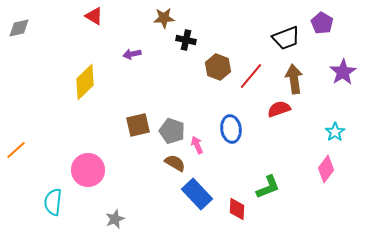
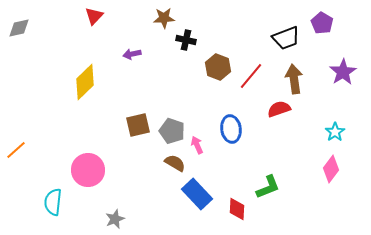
red triangle: rotated 42 degrees clockwise
pink diamond: moved 5 px right
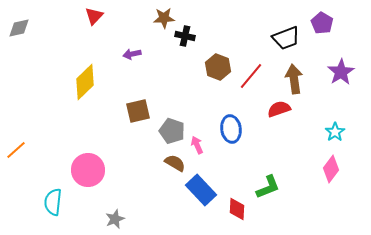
black cross: moved 1 px left, 4 px up
purple star: moved 2 px left
brown square: moved 14 px up
blue rectangle: moved 4 px right, 4 px up
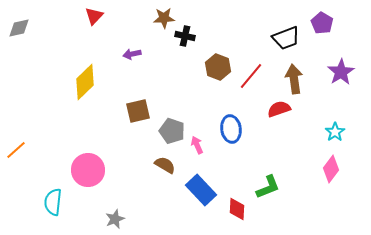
brown semicircle: moved 10 px left, 2 px down
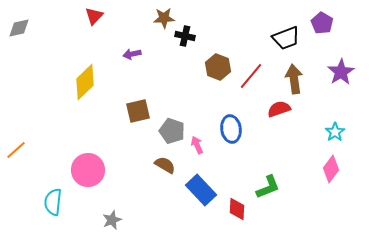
gray star: moved 3 px left, 1 px down
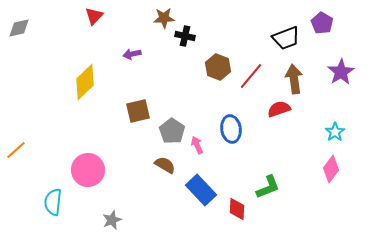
gray pentagon: rotated 15 degrees clockwise
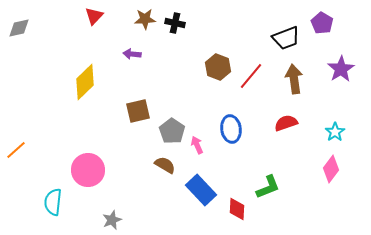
brown star: moved 19 px left, 1 px down
black cross: moved 10 px left, 13 px up
purple arrow: rotated 18 degrees clockwise
purple star: moved 3 px up
red semicircle: moved 7 px right, 14 px down
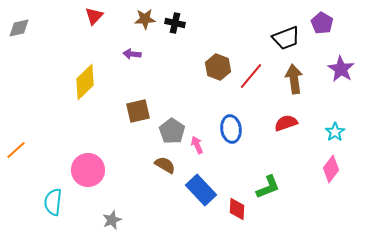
purple star: rotated 8 degrees counterclockwise
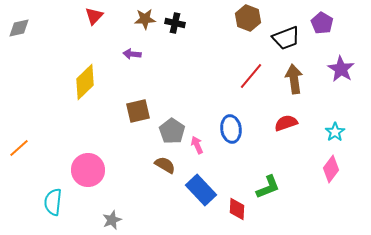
brown hexagon: moved 30 px right, 49 px up
orange line: moved 3 px right, 2 px up
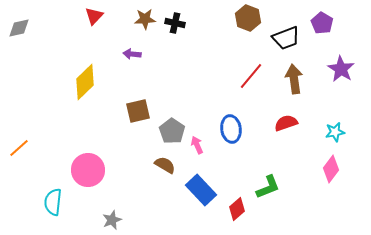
cyan star: rotated 24 degrees clockwise
red diamond: rotated 45 degrees clockwise
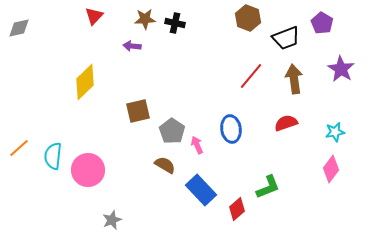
purple arrow: moved 8 px up
cyan semicircle: moved 46 px up
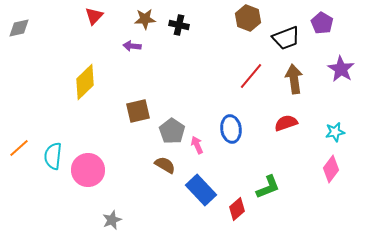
black cross: moved 4 px right, 2 px down
